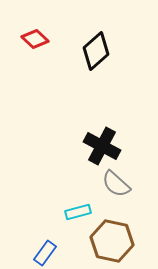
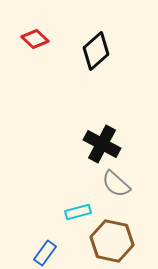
black cross: moved 2 px up
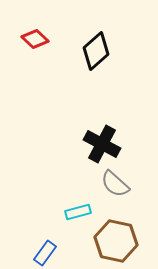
gray semicircle: moved 1 px left
brown hexagon: moved 4 px right
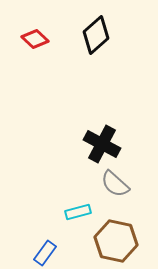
black diamond: moved 16 px up
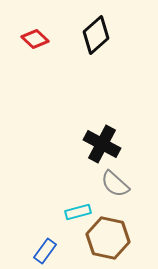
brown hexagon: moved 8 px left, 3 px up
blue rectangle: moved 2 px up
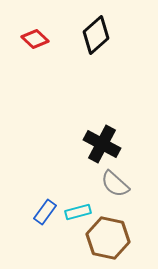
blue rectangle: moved 39 px up
